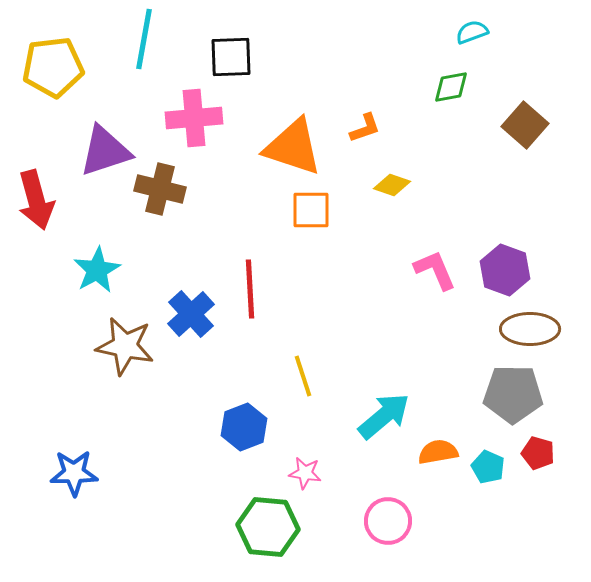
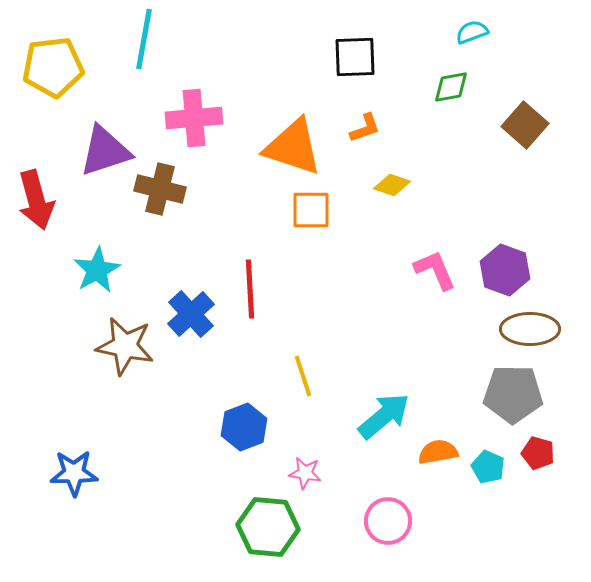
black square: moved 124 px right
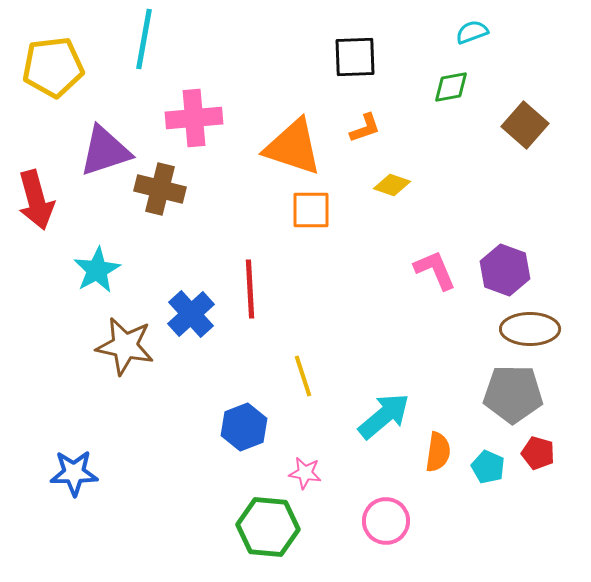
orange semicircle: rotated 108 degrees clockwise
pink circle: moved 2 px left
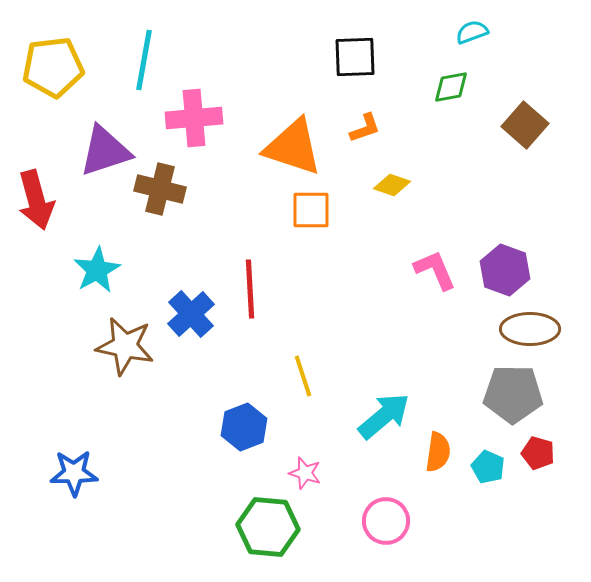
cyan line: moved 21 px down
pink star: rotated 8 degrees clockwise
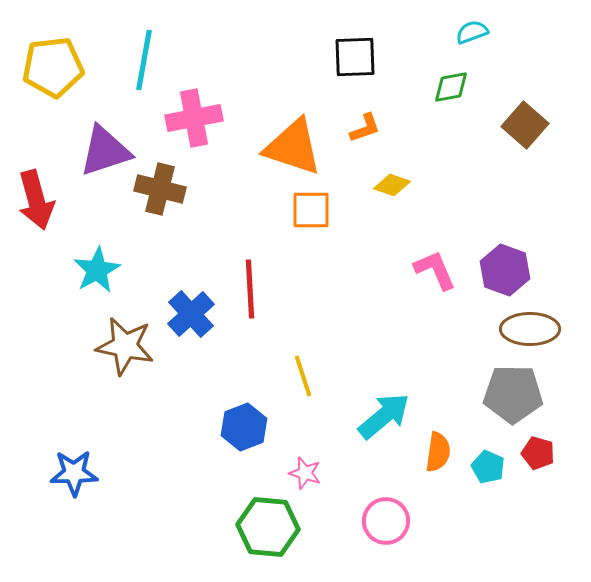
pink cross: rotated 6 degrees counterclockwise
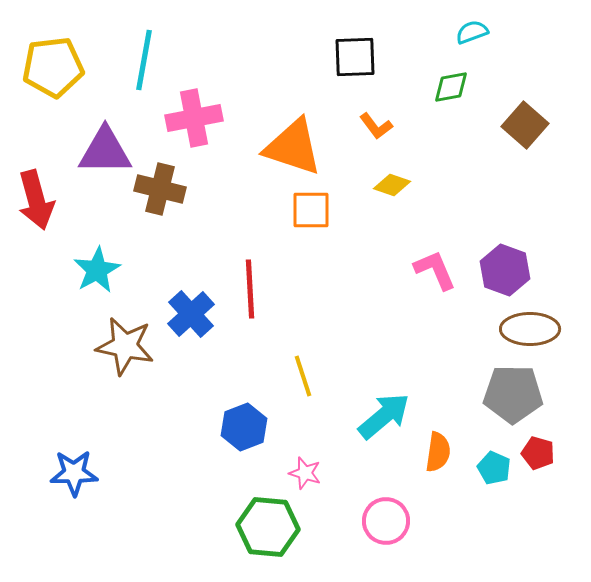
orange L-shape: moved 11 px right, 2 px up; rotated 72 degrees clockwise
purple triangle: rotated 18 degrees clockwise
cyan pentagon: moved 6 px right, 1 px down
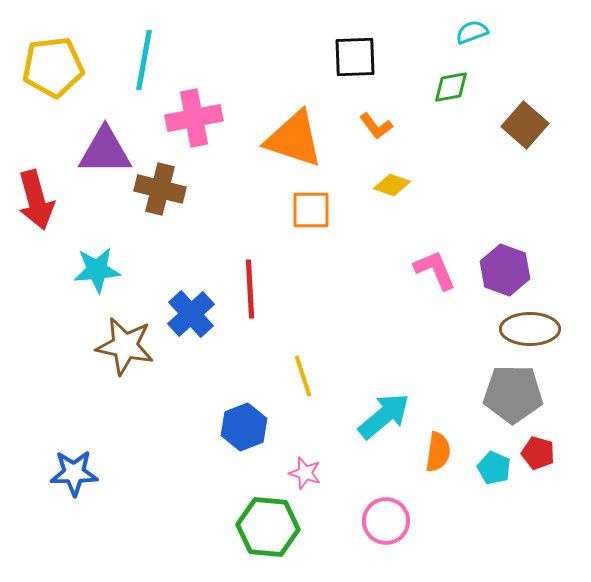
orange triangle: moved 1 px right, 8 px up
cyan star: rotated 24 degrees clockwise
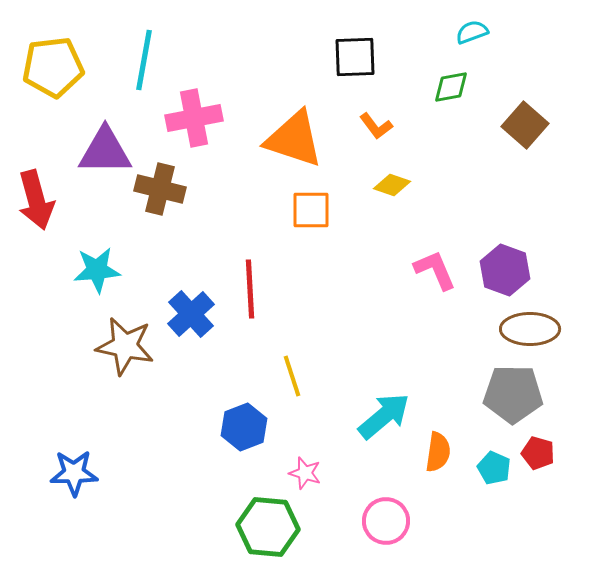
yellow line: moved 11 px left
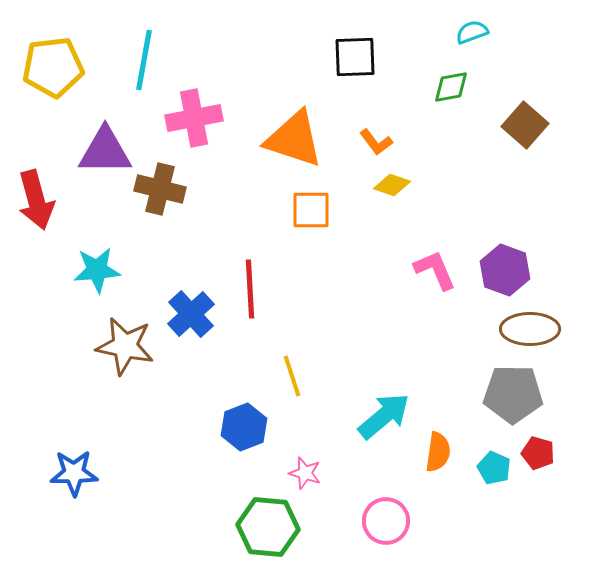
orange L-shape: moved 16 px down
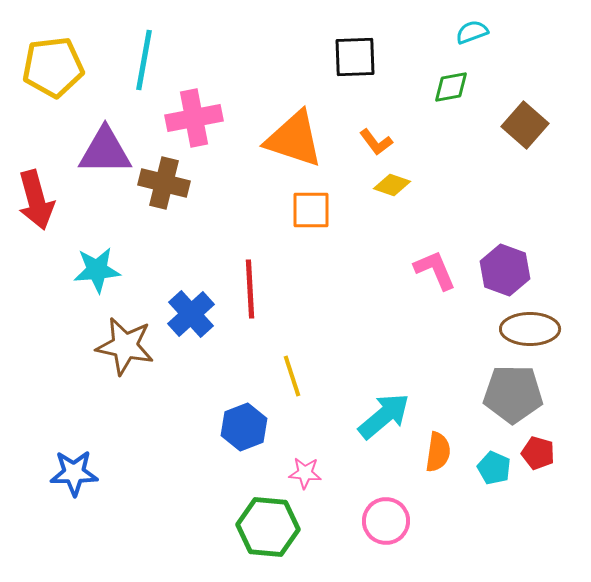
brown cross: moved 4 px right, 6 px up
pink star: rotated 12 degrees counterclockwise
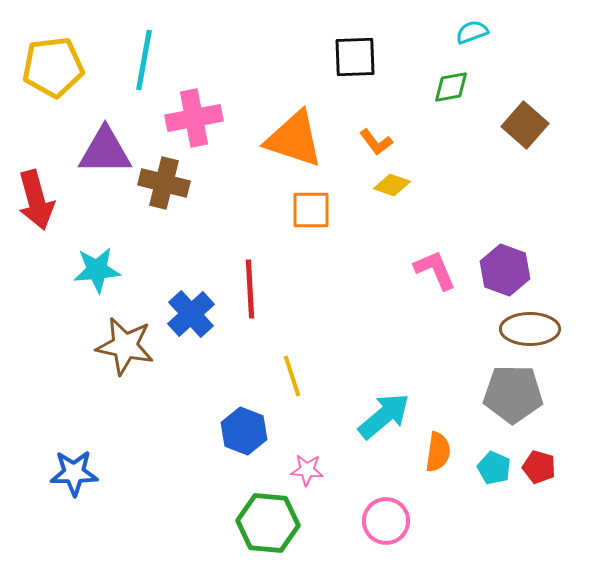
blue hexagon: moved 4 px down; rotated 18 degrees counterclockwise
red pentagon: moved 1 px right, 14 px down
pink star: moved 2 px right, 3 px up
green hexagon: moved 4 px up
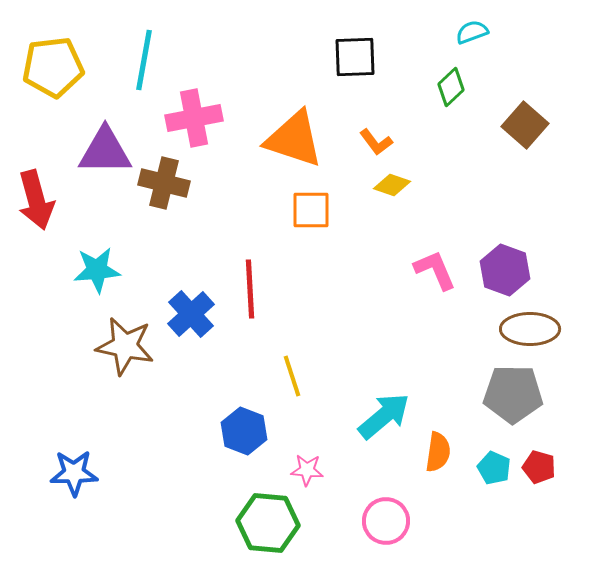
green diamond: rotated 33 degrees counterclockwise
